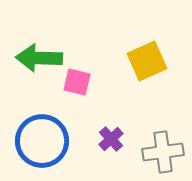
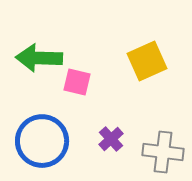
gray cross: rotated 15 degrees clockwise
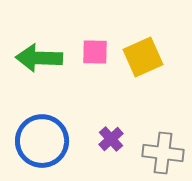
yellow square: moved 4 px left, 4 px up
pink square: moved 18 px right, 30 px up; rotated 12 degrees counterclockwise
gray cross: moved 1 px down
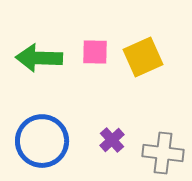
purple cross: moved 1 px right, 1 px down
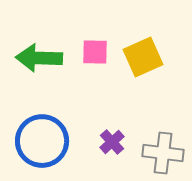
purple cross: moved 2 px down
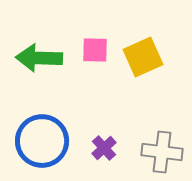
pink square: moved 2 px up
purple cross: moved 8 px left, 6 px down
gray cross: moved 1 px left, 1 px up
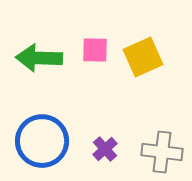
purple cross: moved 1 px right, 1 px down
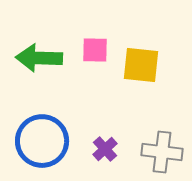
yellow square: moved 2 px left, 8 px down; rotated 30 degrees clockwise
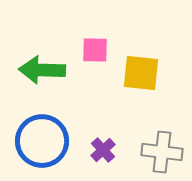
green arrow: moved 3 px right, 12 px down
yellow square: moved 8 px down
purple cross: moved 2 px left, 1 px down
